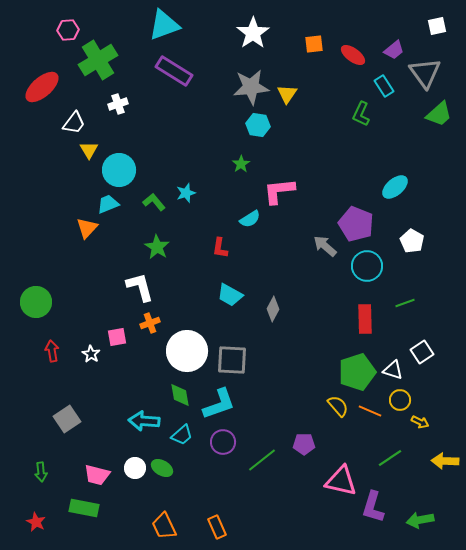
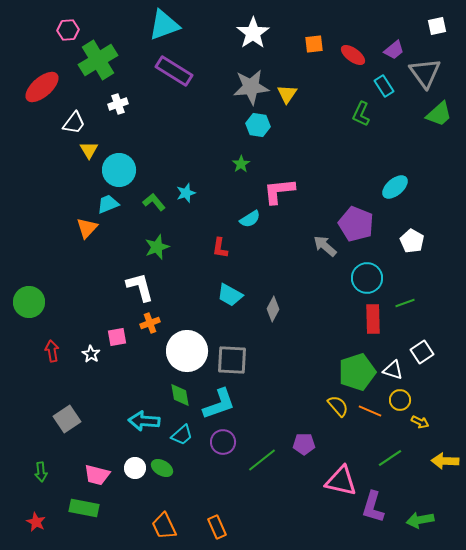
green star at (157, 247): rotated 20 degrees clockwise
cyan circle at (367, 266): moved 12 px down
green circle at (36, 302): moved 7 px left
red rectangle at (365, 319): moved 8 px right
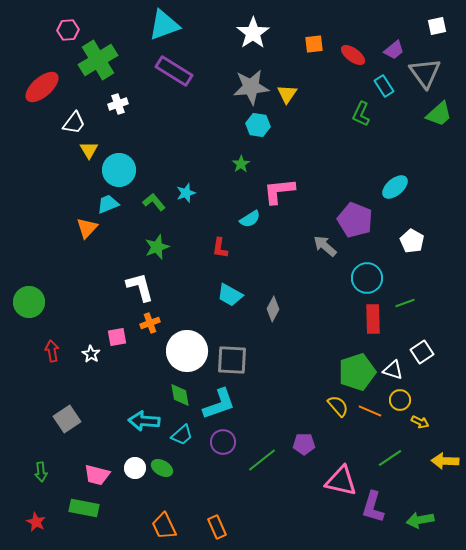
purple pentagon at (356, 224): moved 1 px left, 4 px up
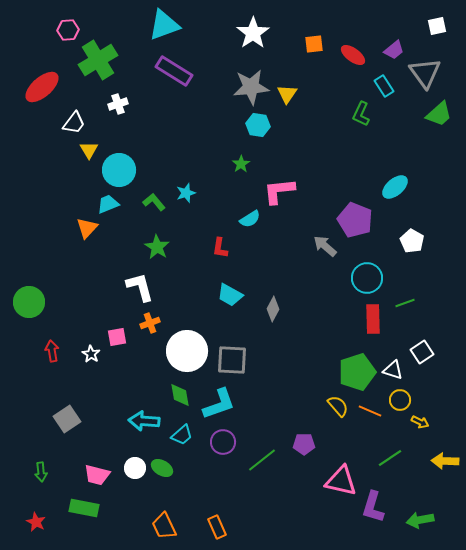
green star at (157, 247): rotated 20 degrees counterclockwise
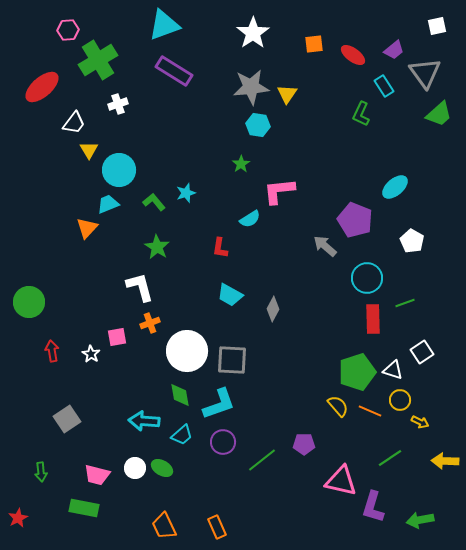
red star at (36, 522): moved 18 px left, 4 px up; rotated 18 degrees clockwise
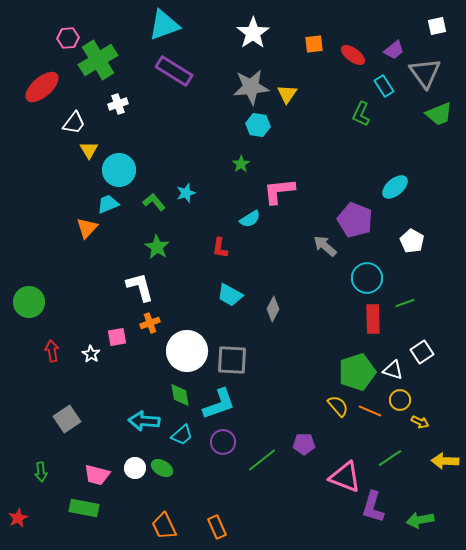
pink hexagon at (68, 30): moved 8 px down
green trapezoid at (439, 114): rotated 20 degrees clockwise
pink triangle at (341, 481): moved 4 px right, 4 px up; rotated 8 degrees clockwise
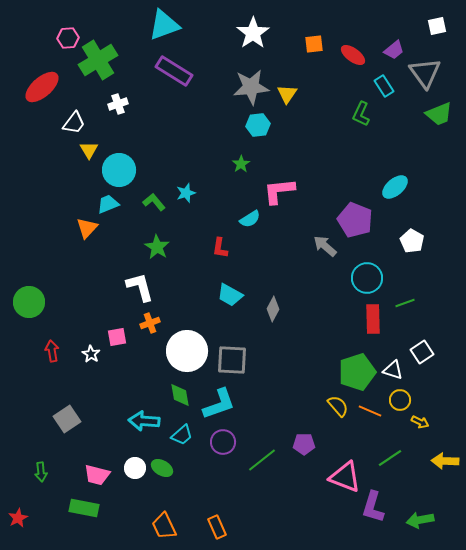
cyan hexagon at (258, 125): rotated 15 degrees counterclockwise
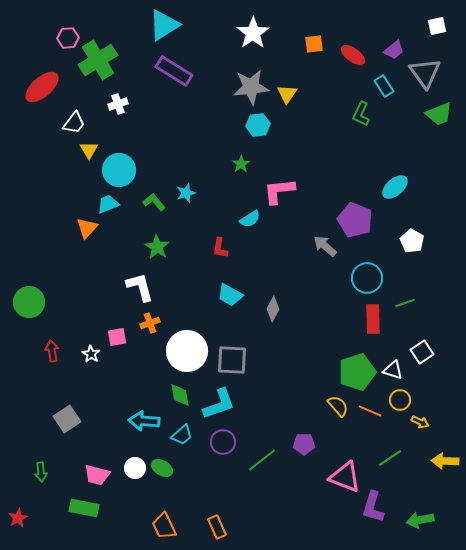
cyan triangle at (164, 25): rotated 12 degrees counterclockwise
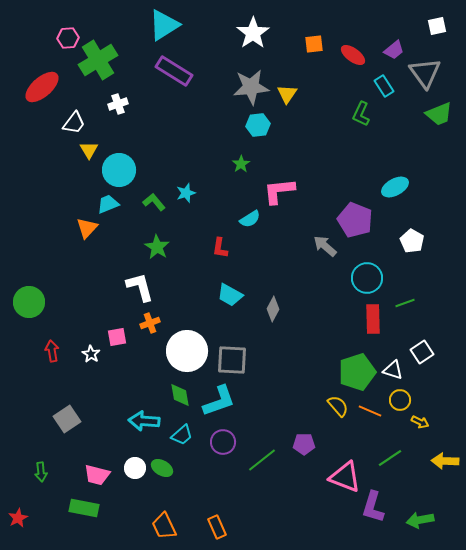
cyan ellipse at (395, 187): rotated 12 degrees clockwise
cyan L-shape at (219, 404): moved 3 px up
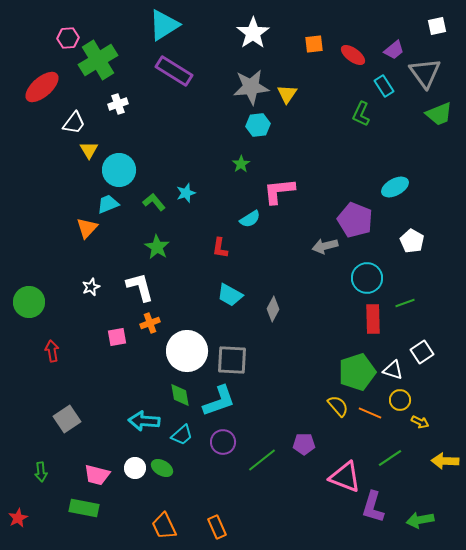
gray arrow at (325, 246): rotated 55 degrees counterclockwise
white star at (91, 354): moved 67 px up; rotated 18 degrees clockwise
orange line at (370, 411): moved 2 px down
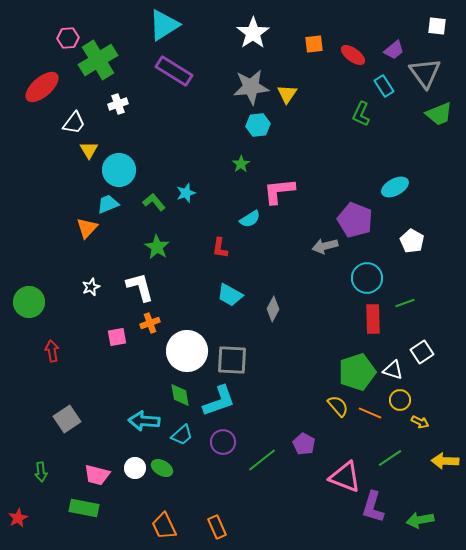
white square at (437, 26): rotated 18 degrees clockwise
purple pentagon at (304, 444): rotated 30 degrees clockwise
